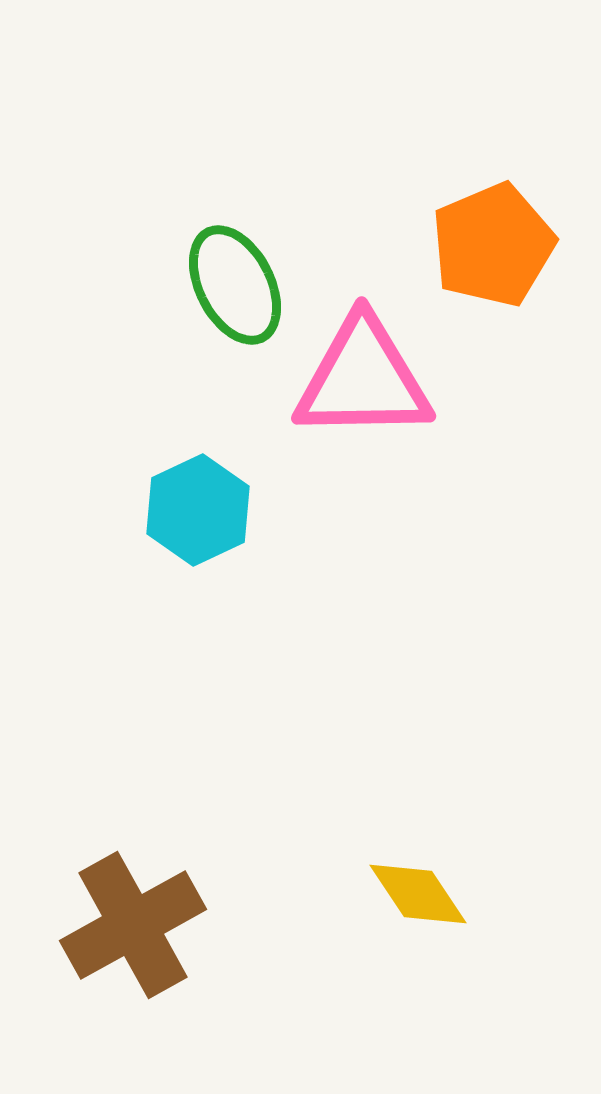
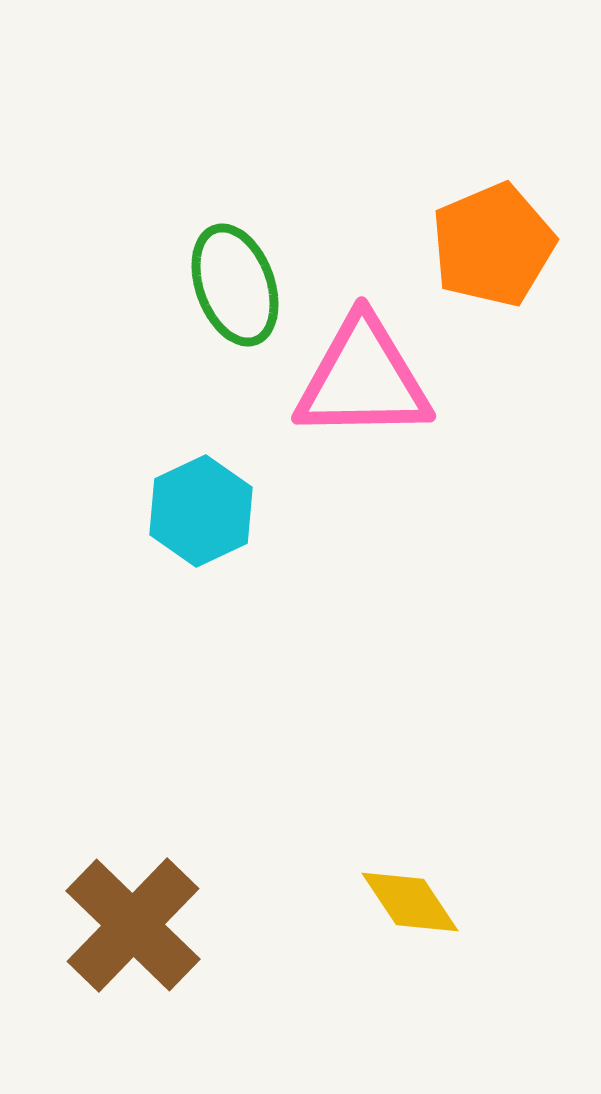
green ellipse: rotated 7 degrees clockwise
cyan hexagon: moved 3 px right, 1 px down
yellow diamond: moved 8 px left, 8 px down
brown cross: rotated 17 degrees counterclockwise
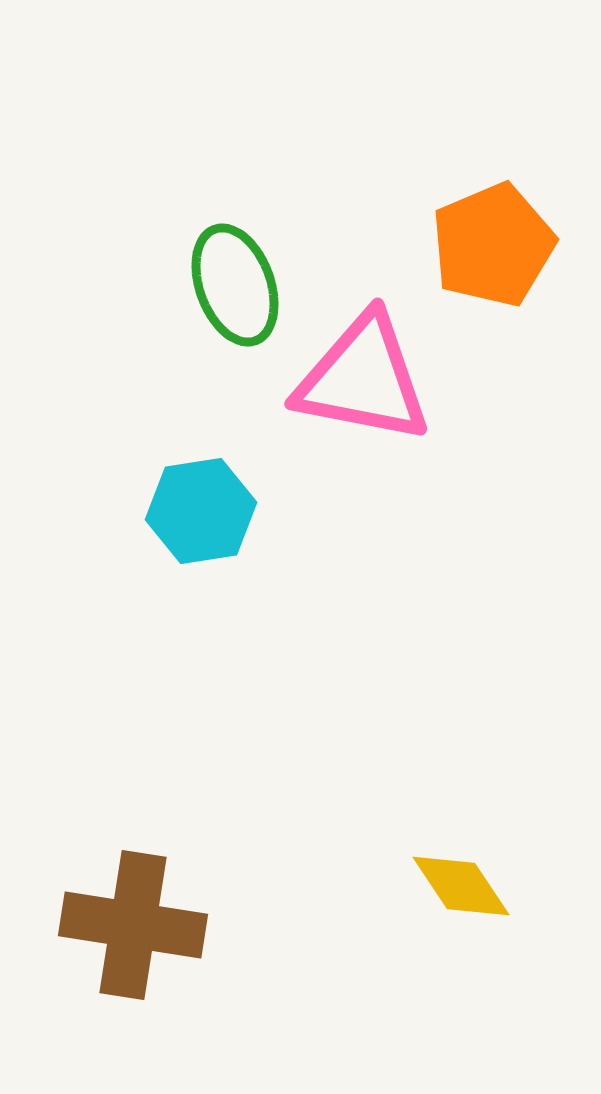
pink triangle: rotated 12 degrees clockwise
cyan hexagon: rotated 16 degrees clockwise
yellow diamond: moved 51 px right, 16 px up
brown cross: rotated 35 degrees counterclockwise
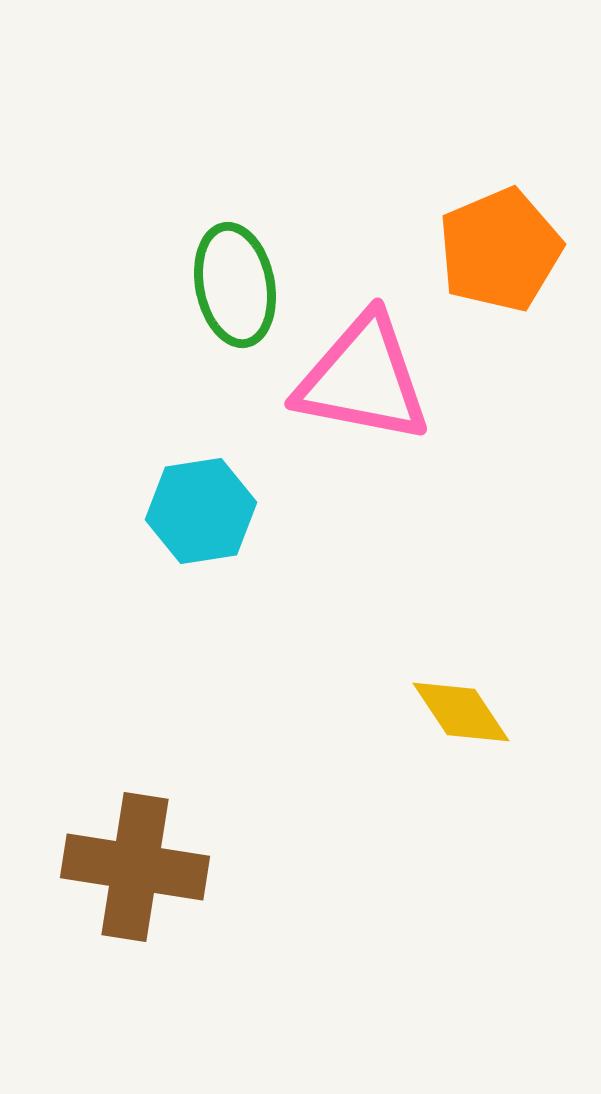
orange pentagon: moved 7 px right, 5 px down
green ellipse: rotated 9 degrees clockwise
yellow diamond: moved 174 px up
brown cross: moved 2 px right, 58 px up
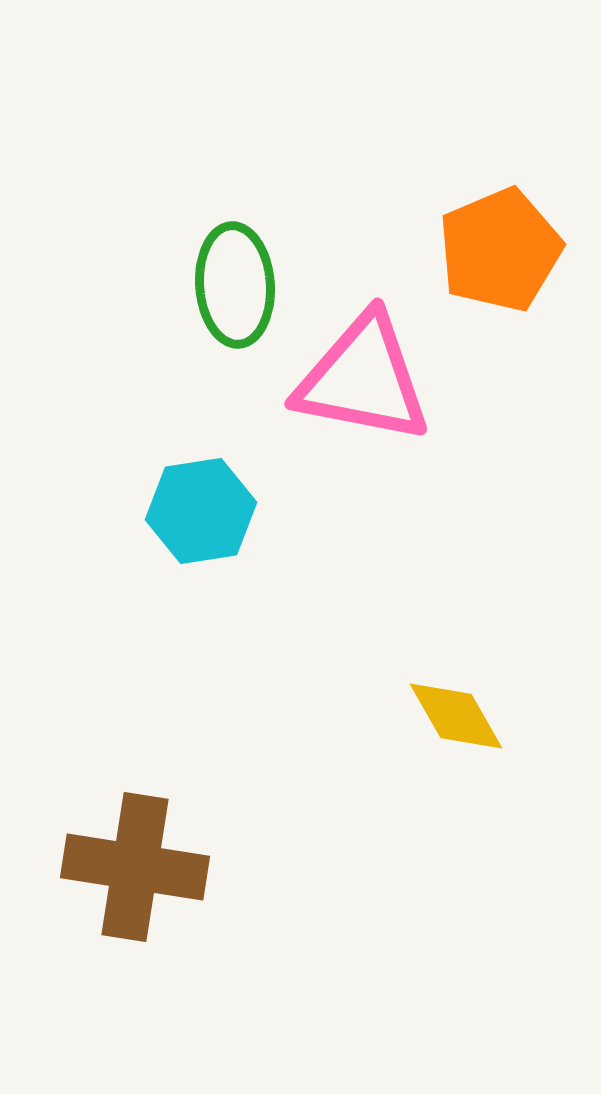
green ellipse: rotated 7 degrees clockwise
yellow diamond: moved 5 px left, 4 px down; rotated 4 degrees clockwise
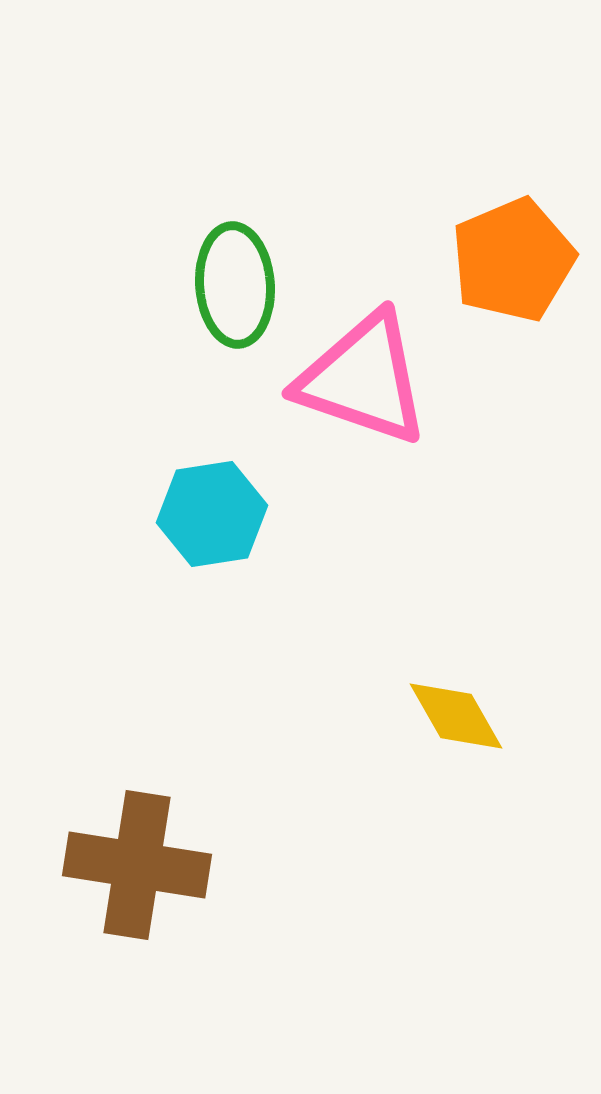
orange pentagon: moved 13 px right, 10 px down
pink triangle: rotated 8 degrees clockwise
cyan hexagon: moved 11 px right, 3 px down
brown cross: moved 2 px right, 2 px up
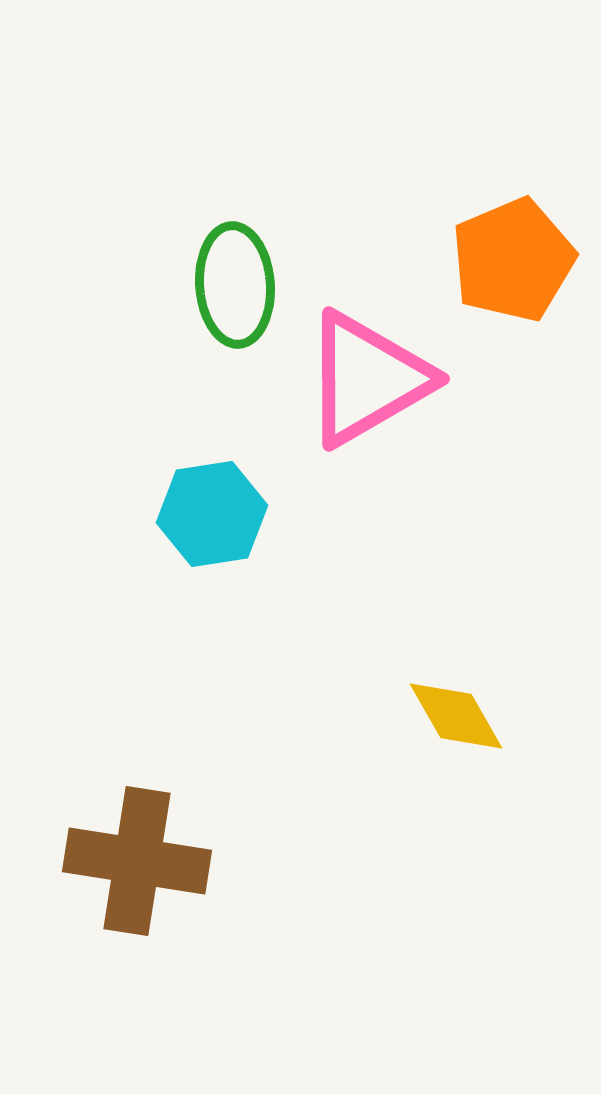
pink triangle: moved 4 px right; rotated 49 degrees counterclockwise
brown cross: moved 4 px up
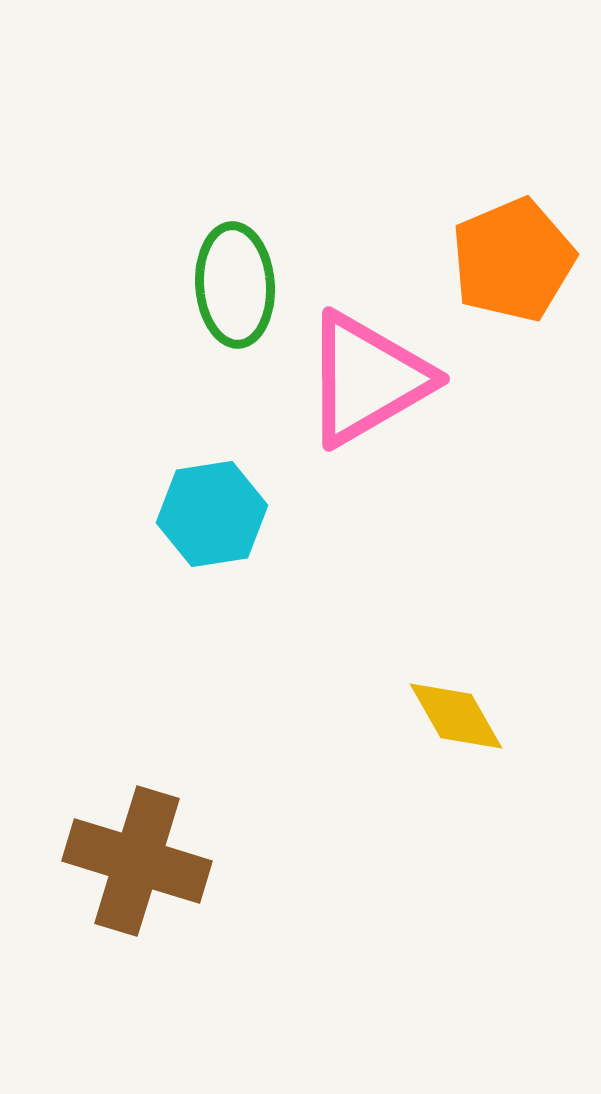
brown cross: rotated 8 degrees clockwise
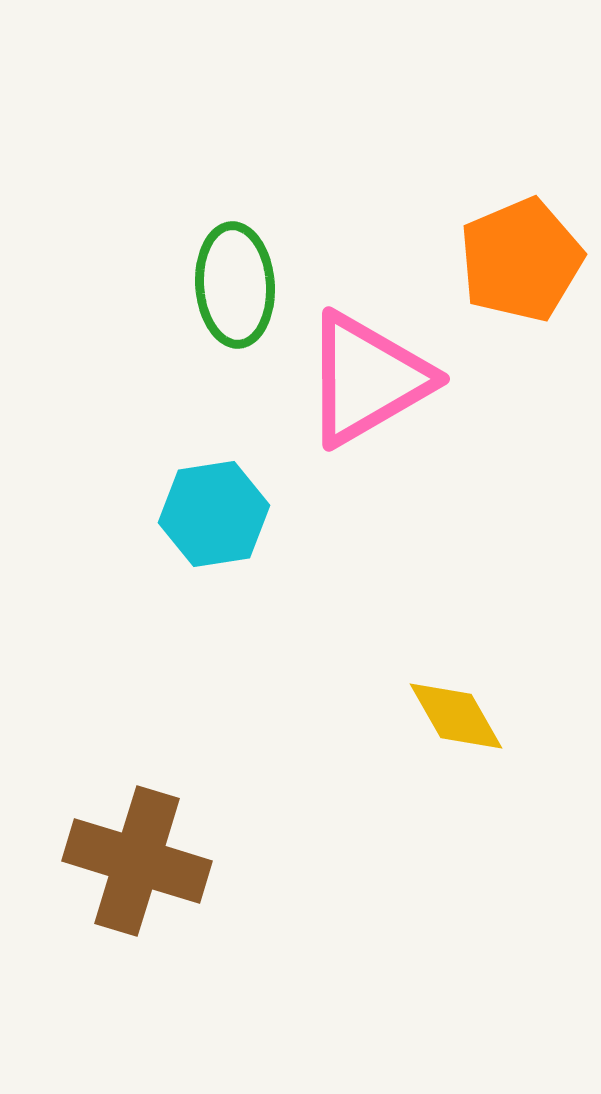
orange pentagon: moved 8 px right
cyan hexagon: moved 2 px right
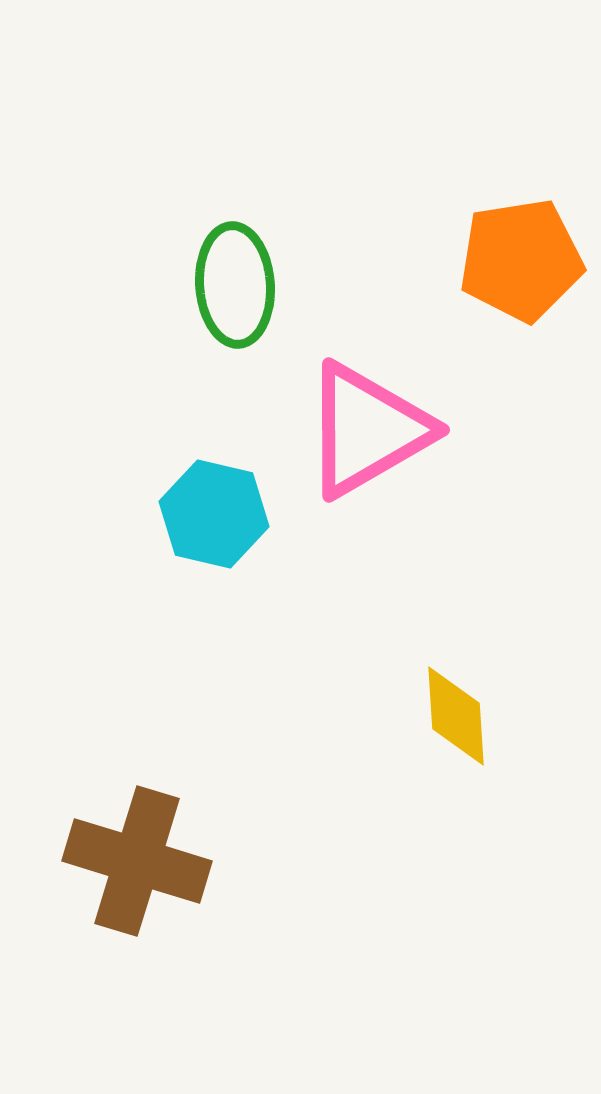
orange pentagon: rotated 14 degrees clockwise
pink triangle: moved 51 px down
cyan hexagon: rotated 22 degrees clockwise
yellow diamond: rotated 26 degrees clockwise
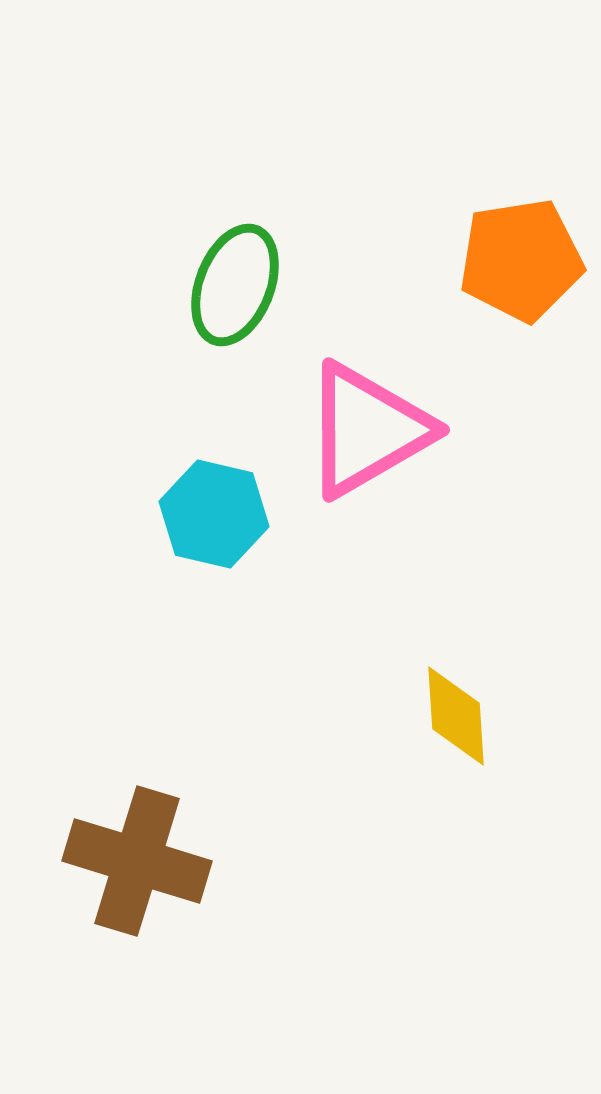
green ellipse: rotated 25 degrees clockwise
